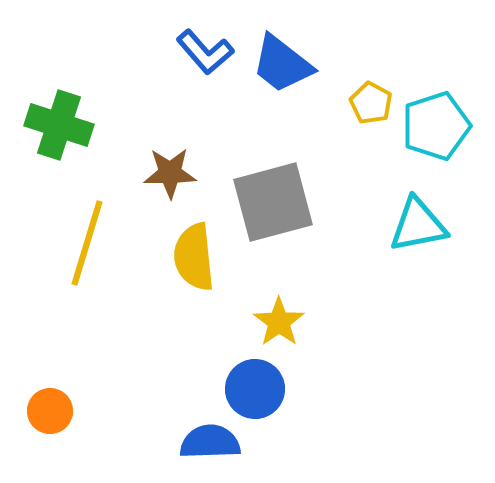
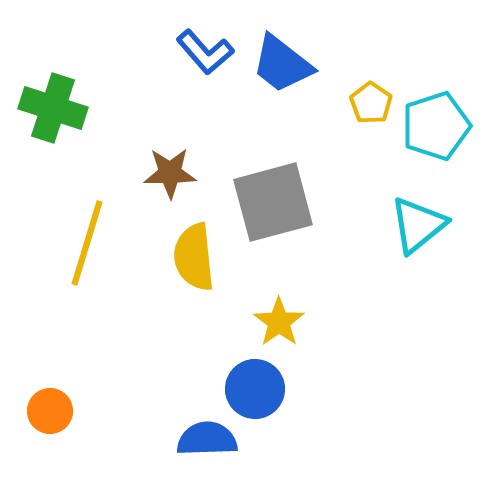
yellow pentagon: rotated 6 degrees clockwise
green cross: moved 6 px left, 17 px up
cyan triangle: rotated 28 degrees counterclockwise
blue semicircle: moved 3 px left, 3 px up
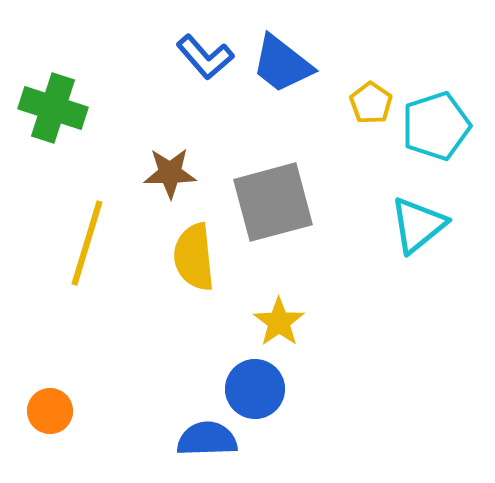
blue L-shape: moved 5 px down
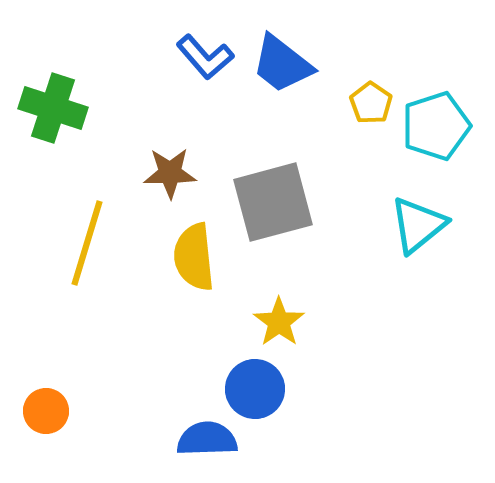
orange circle: moved 4 px left
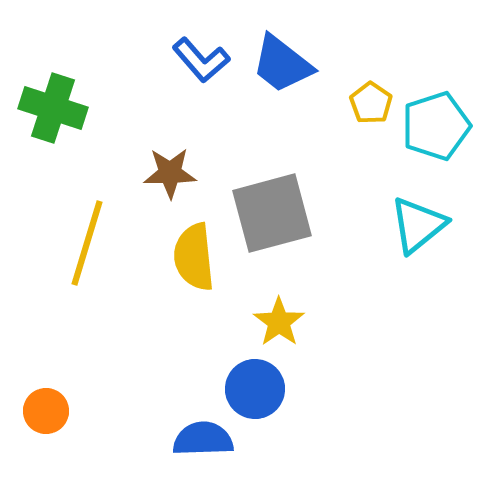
blue L-shape: moved 4 px left, 3 px down
gray square: moved 1 px left, 11 px down
blue semicircle: moved 4 px left
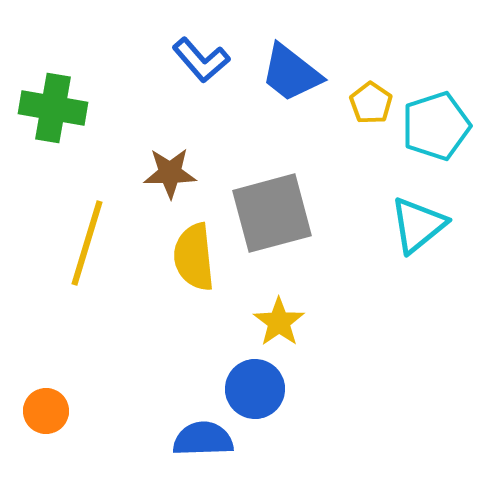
blue trapezoid: moved 9 px right, 9 px down
green cross: rotated 8 degrees counterclockwise
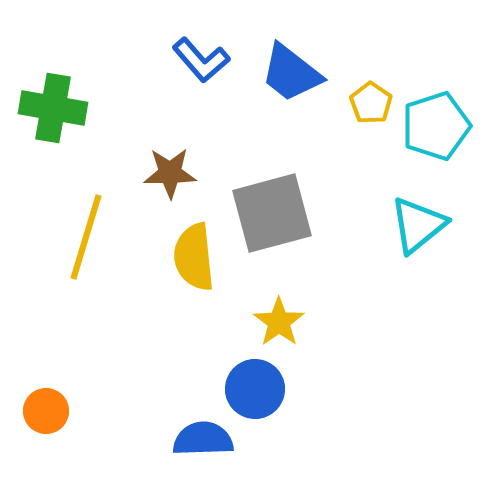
yellow line: moved 1 px left, 6 px up
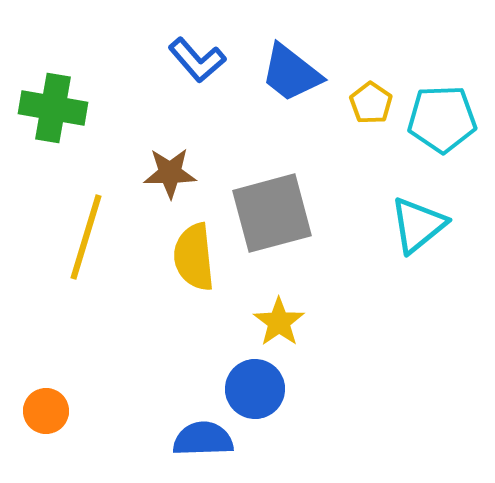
blue L-shape: moved 4 px left
cyan pentagon: moved 6 px right, 7 px up; rotated 16 degrees clockwise
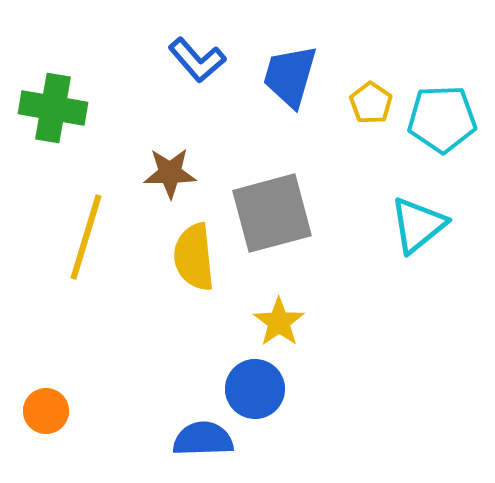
blue trapezoid: moved 1 px left, 3 px down; rotated 68 degrees clockwise
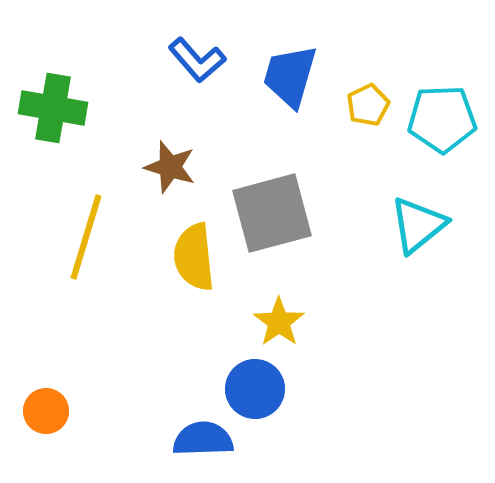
yellow pentagon: moved 3 px left, 2 px down; rotated 12 degrees clockwise
brown star: moved 6 px up; rotated 18 degrees clockwise
